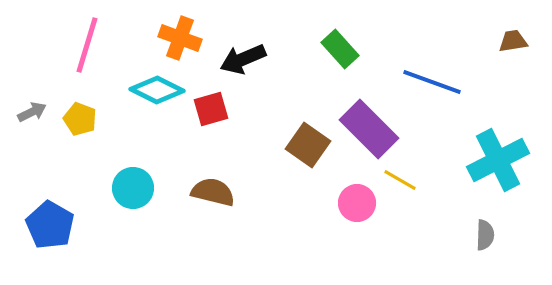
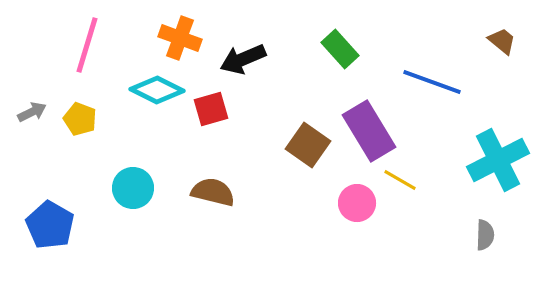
brown trapezoid: moved 11 px left; rotated 48 degrees clockwise
purple rectangle: moved 2 px down; rotated 14 degrees clockwise
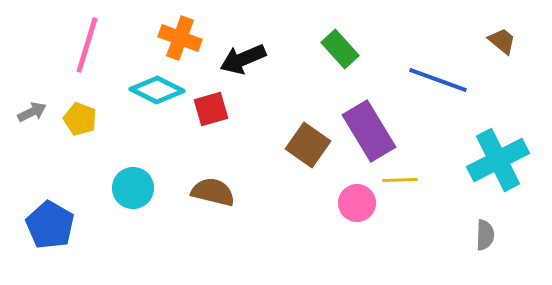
blue line: moved 6 px right, 2 px up
yellow line: rotated 32 degrees counterclockwise
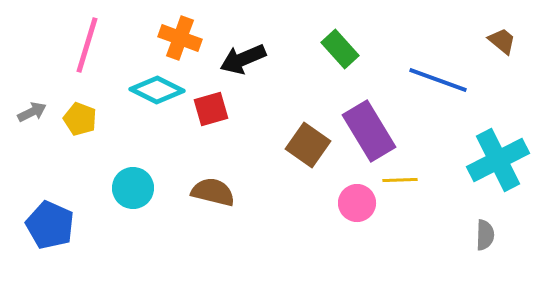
blue pentagon: rotated 6 degrees counterclockwise
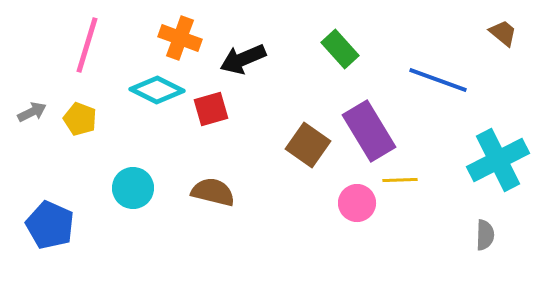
brown trapezoid: moved 1 px right, 8 px up
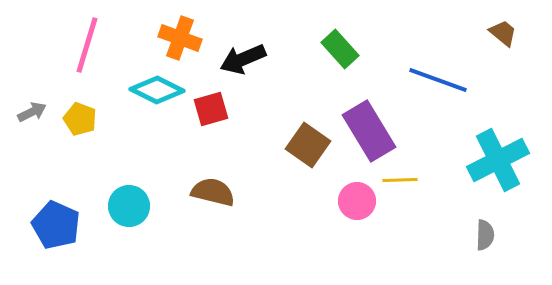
cyan circle: moved 4 px left, 18 px down
pink circle: moved 2 px up
blue pentagon: moved 6 px right
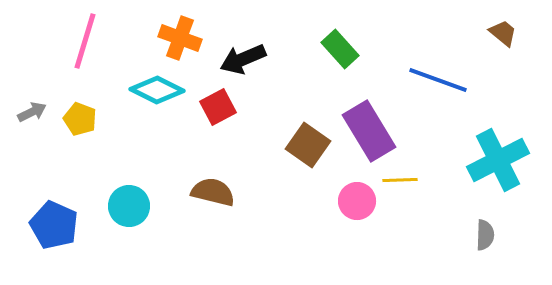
pink line: moved 2 px left, 4 px up
red square: moved 7 px right, 2 px up; rotated 12 degrees counterclockwise
blue pentagon: moved 2 px left
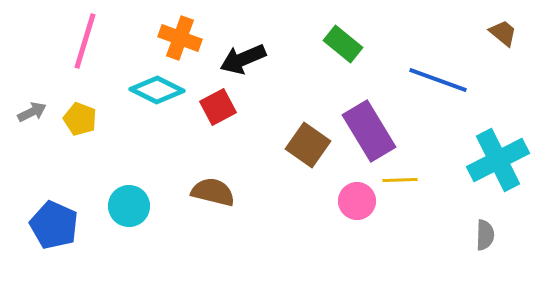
green rectangle: moved 3 px right, 5 px up; rotated 9 degrees counterclockwise
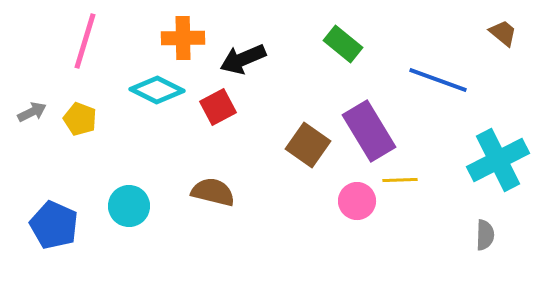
orange cross: moved 3 px right; rotated 21 degrees counterclockwise
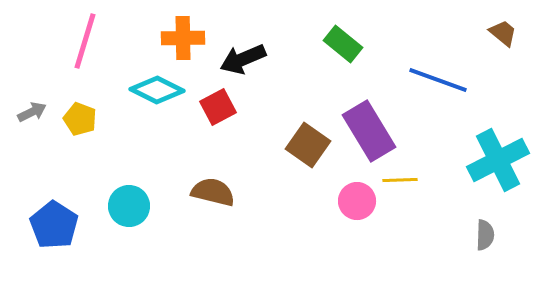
blue pentagon: rotated 9 degrees clockwise
